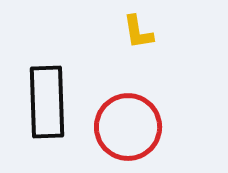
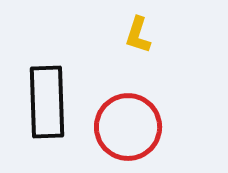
yellow L-shape: moved 3 px down; rotated 27 degrees clockwise
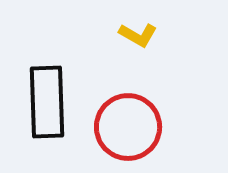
yellow L-shape: rotated 78 degrees counterclockwise
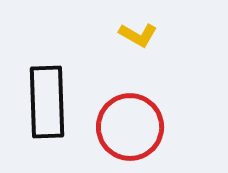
red circle: moved 2 px right
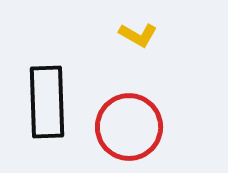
red circle: moved 1 px left
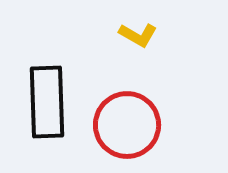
red circle: moved 2 px left, 2 px up
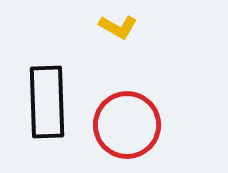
yellow L-shape: moved 20 px left, 8 px up
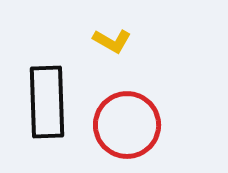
yellow L-shape: moved 6 px left, 14 px down
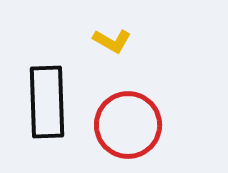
red circle: moved 1 px right
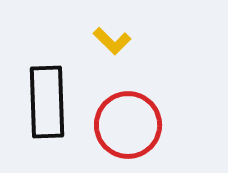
yellow L-shape: rotated 15 degrees clockwise
